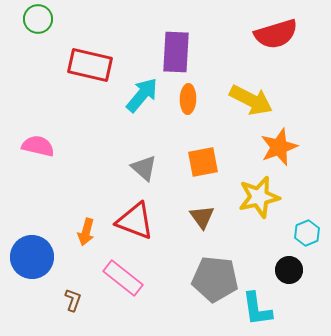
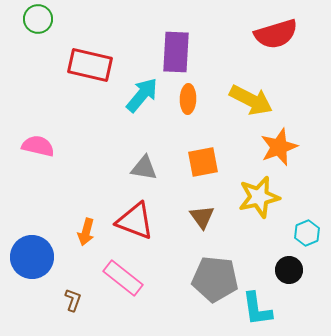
gray triangle: rotated 32 degrees counterclockwise
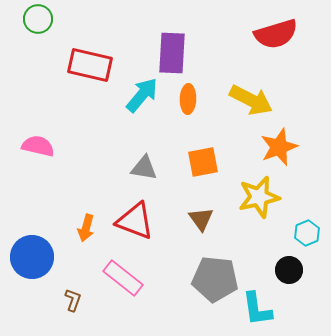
purple rectangle: moved 4 px left, 1 px down
brown triangle: moved 1 px left, 2 px down
orange arrow: moved 4 px up
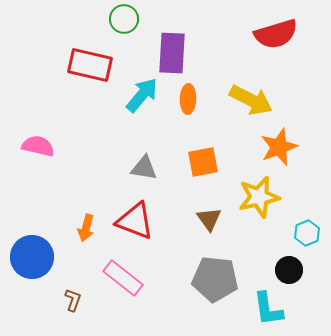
green circle: moved 86 px right
brown triangle: moved 8 px right
cyan L-shape: moved 11 px right
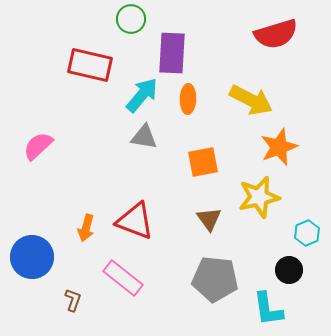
green circle: moved 7 px right
pink semicircle: rotated 56 degrees counterclockwise
gray triangle: moved 31 px up
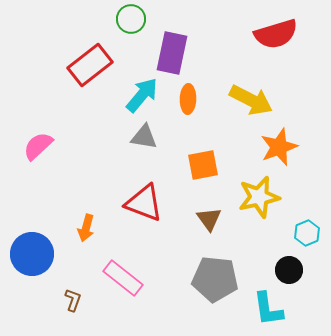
purple rectangle: rotated 9 degrees clockwise
red rectangle: rotated 51 degrees counterclockwise
orange square: moved 3 px down
red triangle: moved 9 px right, 18 px up
blue circle: moved 3 px up
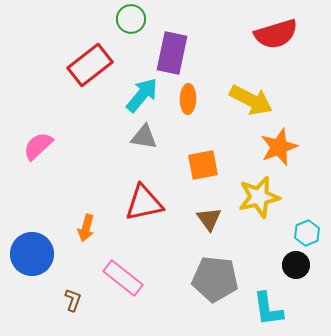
red triangle: rotated 33 degrees counterclockwise
black circle: moved 7 px right, 5 px up
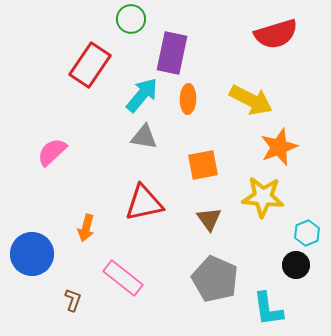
red rectangle: rotated 18 degrees counterclockwise
pink semicircle: moved 14 px right, 6 px down
yellow star: moved 4 px right; rotated 18 degrees clockwise
gray pentagon: rotated 18 degrees clockwise
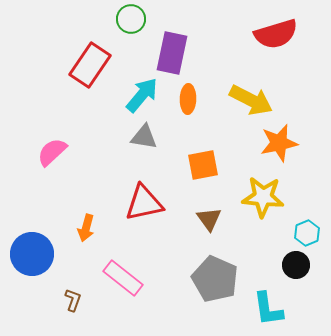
orange star: moved 4 px up; rotated 9 degrees clockwise
